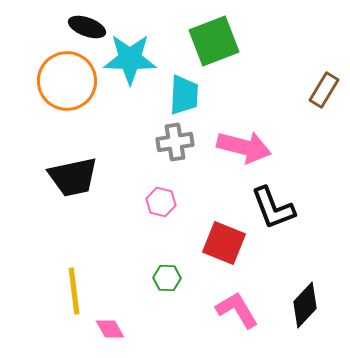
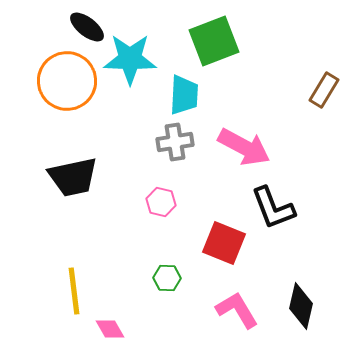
black ellipse: rotated 18 degrees clockwise
pink arrow: rotated 14 degrees clockwise
black diamond: moved 4 px left, 1 px down; rotated 30 degrees counterclockwise
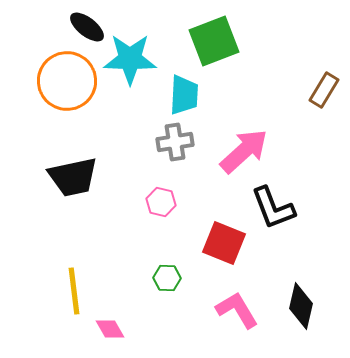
pink arrow: moved 4 px down; rotated 70 degrees counterclockwise
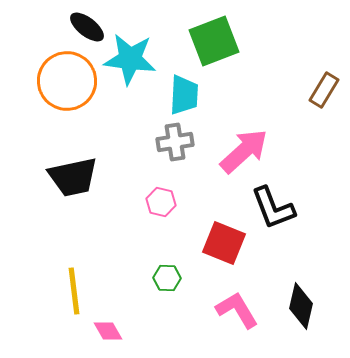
cyan star: rotated 6 degrees clockwise
pink diamond: moved 2 px left, 2 px down
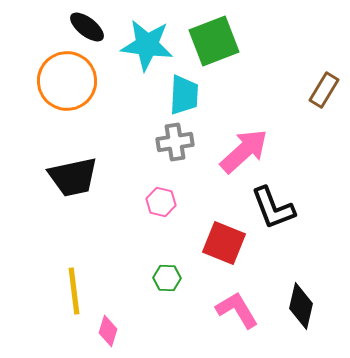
cyan star: moved 17 px right, 14 px up
pink diamond: rotated 48 degrees clockwise
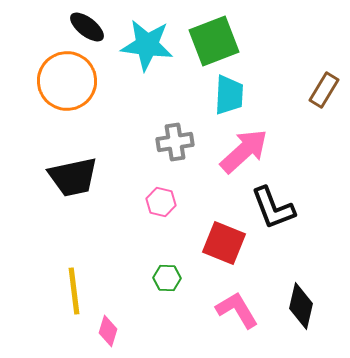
cyan trapezoid: moved 45 px right
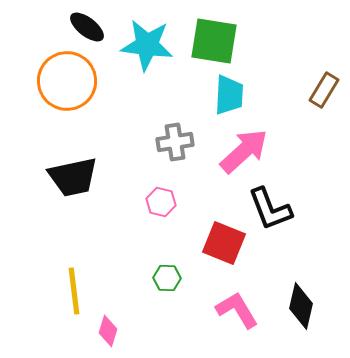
green square: rotated 30 degrees clockwise
black L-shape: moved 3 px left, 1 px down
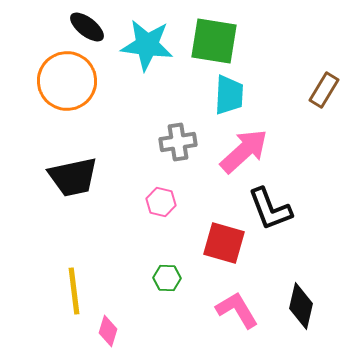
gray cross: moved 3 px right
red square: rotated 6 degrees counterclockwise
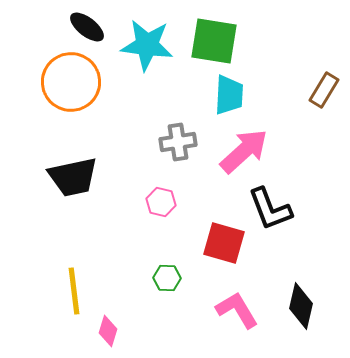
orange circle: moved 4 px right, 1 px down
